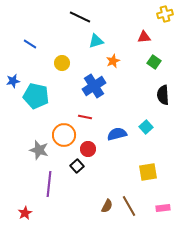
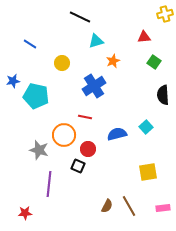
black square: moved 1 px right; rotated 24 degrees counterclockwise
red star: rotated 24 degrees clockwise
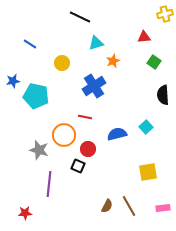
cyan triangle: moved 2 px down
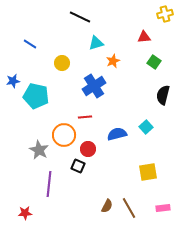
black semicircle: rotated 18 degrees clockwise
red line: rotated 16 degrees counterclockwise
gray star: rotated 12 degrees clockwise
brown line: moved 2 px down
